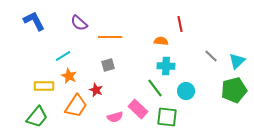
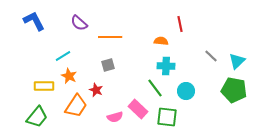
green pentagon: rotated 25 degrees clockwise
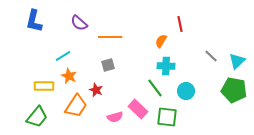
blue L-shape: rotated 140 degrees counterclockwise
orange semicircle: rotated 64 degrees counterclockwise
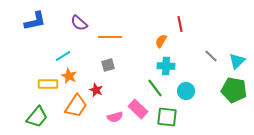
blue L-shape: moved 1 px right; rotated 115 degrees counterclockwise
yellow rectangle: moved 4 px right, 2 px up
